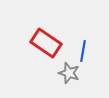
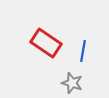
gray star: moved 3 px right, 10 px down
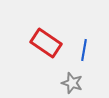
blue line: moved 1 px right, 1 px up
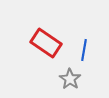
gray star: moved 2 px left, 4 px up; rotated 15 degrees clockwise
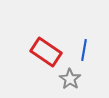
red rectangle: moved 9 px down
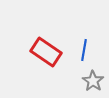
gray star: moved 23 px right, 2 px down
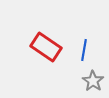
red rectangle: moved 5 px up
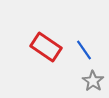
blue line: rotated 45 degrees counterclockwise
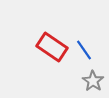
red rectangle: moved 6 px right
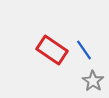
red rectangle: moved 3 px down
